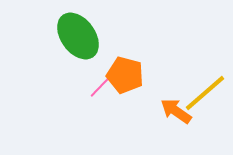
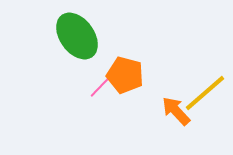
green ellipse: moved 1 px left
orange arrow: rotated 12 degrees clockwise
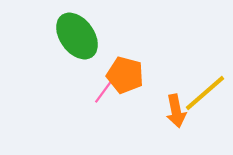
pink line: moved 3 px right, 5 px down; rotated 8 degrees counterclockwise
orange arrow: rotated 148 degrees counterclockwise
